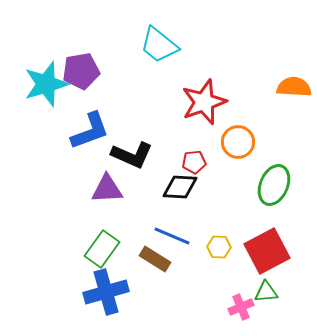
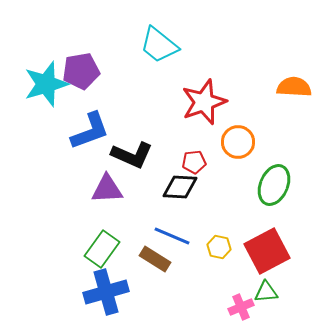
yellow hexagon: rotated 10 degrees clockwise
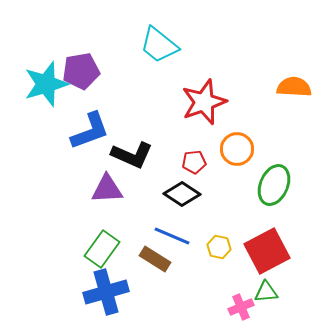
orange circle: moved 1 px left, 7 px down
black diamond: moved 2 px right, 7 px down; rotated 30 degrees clockwise
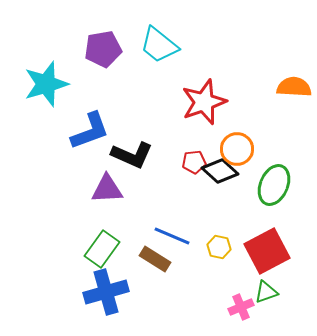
purple pentagon: moved 22 px right, 22 px up
black diamond: moved 38 px right, 23 px up; rotated 9 degrees clockwise
green triangle: rotated 15 degrees counterclockwise
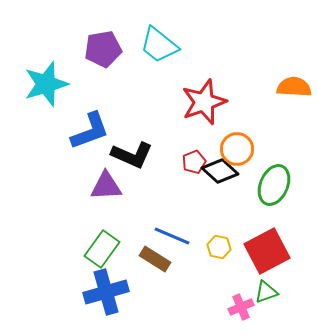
red pentagon: rotated 15 degrees counterclockwise
purple triangle: moved 1 px left, 3 px up
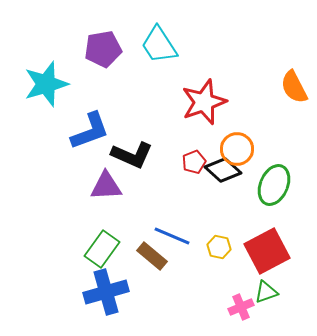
cyan trapezoid: rotated 18 degrees clockwise
orange semicircle: rotated 120 degrees counterclockwise
black diamond: moved 3 px right, 1 px up
brown rectangle: moved 3 px left, 3 px up; rotated 8 degrees clockwise
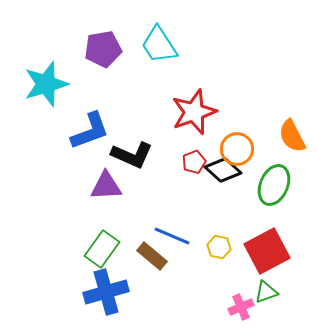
orange semicircle: moved 2 px left, 49 px down
red star: moved 10 px left, 10 px down
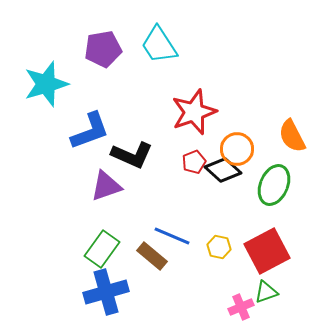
purple triangle: rotated 16 degrees counterclockwise
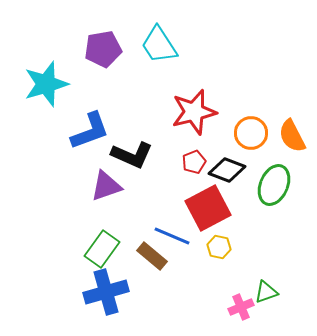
red star: rotated 6 degrees clockwise
orange circle: moved 14 px right, 16 px up
black diamond: moved 4 px right; rotated 21 degrees counterclockwise
red square: moved 59 px left, 43 px up
